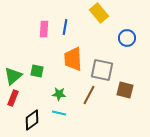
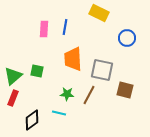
yellow rectangle: rotated 24 degrees counterclockwise
green star: moved 8 px right
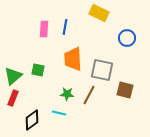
green square: moved 1 px right, 1 px up
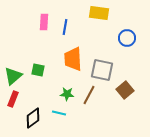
yellow rectangle: rotated 18 degrees counterclockwise
pink rectangle: moved 7 px up
brown square: rotated 36 degrees clockwise
red rectangle: moved 1 px down
black diamond: moved 1 px right, 2 px up
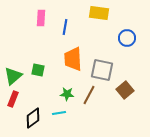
pink rectangle: moved 3 px left, 4 px up
cyan line: rotated 24 degrees counterclockwise
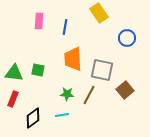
yellow rectangle: rotated 48 degrees clockwise
pink rectangle: moved 2 px left, 3 px down
green triangle: moved 1 px right, 3 px up; rotated 48 degrees clockwise
cyan line: moved 3 px right, 2 px down
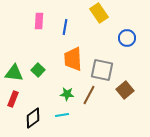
green square: rotated 32 degrees clockwise
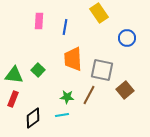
green triangle: moved 2 px down
green star: moved 3 px down
